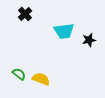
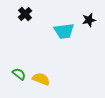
black star: moved 20 px up
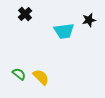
yellow semicircle: moved 2 px up; rotated 24 degrees clockwise
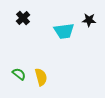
black cross: moved 2 px left, 4 px down
black star: rotated 16 degrees clockwise
yellow semicircle: rotated 30 degrees clockwise
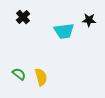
black cross: moved 1 px up
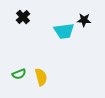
black star: moved 5 px left
green semicircle: rotated 120 degrees clockwise
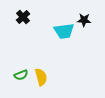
green semicircle: moved 2 px right, 1 px down
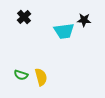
black cross: moved 1 px right
green semicircle: rotated 40 degrees clockwise
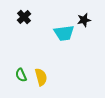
black star: rotated 16 degrees counterclockwise
cyan trapezoid: moved 2 px down
green semicircle: rotated 48 degrees clockwise
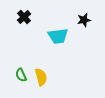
cyan trapezoid: moved 6 px left, 3 px down
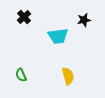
yellow semicircle: moved 27 px right, 1 px up
